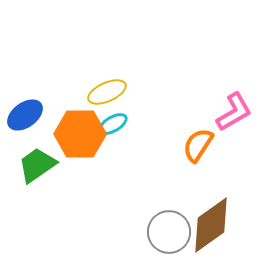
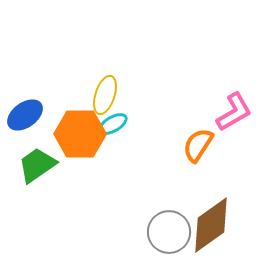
yellow ellipse: moved 2 px left, 3 px down; rotated 48 degrees counterclockwise
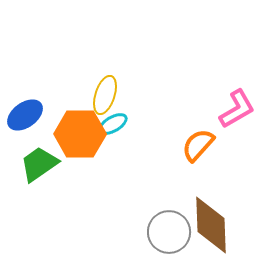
pink L-shape: moved 3 px right, 3 px up
orange semicircle: rotated 9 degrees clockwise
green trapezoid: moved 2 px right, 1 px up
brown diamond: rotated 56 degrees counterclockwise
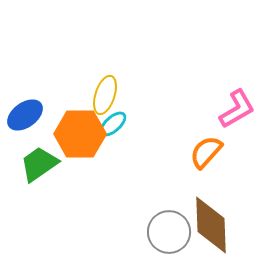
cyan ellipse: rotated 12 degrees counterclockwise
orange semicircle: moved 8 px right, 7 px down
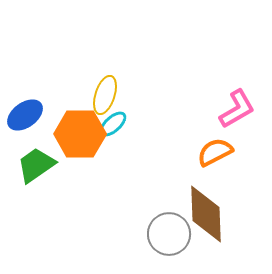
orange semicircle: moved 9 px right; rotated 21 degrees clockwise
green trapezoid: moved 3 px left, 1 px down
brown diamond: moved 5 px left, 11 px up
gray circle: moved 2 px down
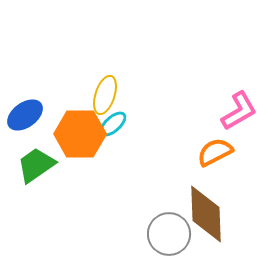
pink L-shape: moved 2 px right, 2 px down
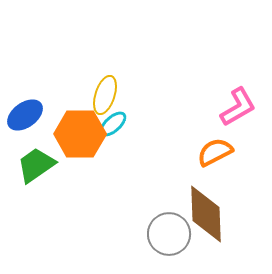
pink L-shape: moved 1 px left, 4 px up
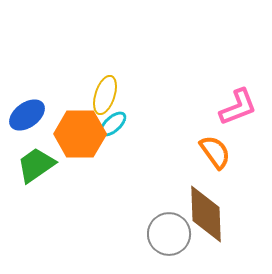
pink L-shape: rotated 9 degrees clockwise
blue ellipse: moved 2 px right
orange semicircle: rotated 81 degrees clockwise
